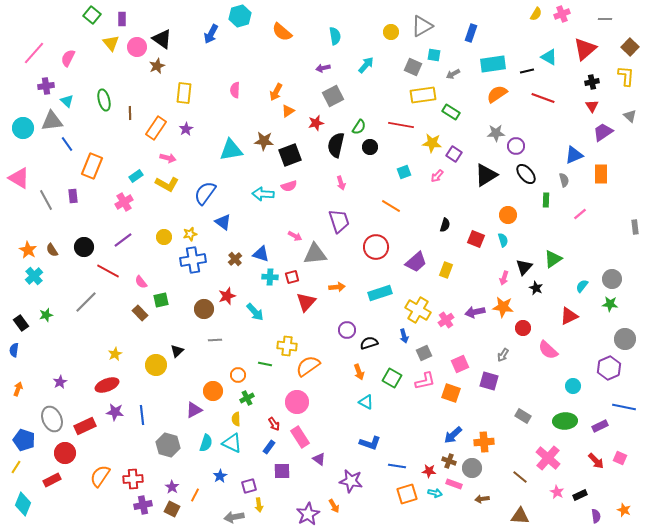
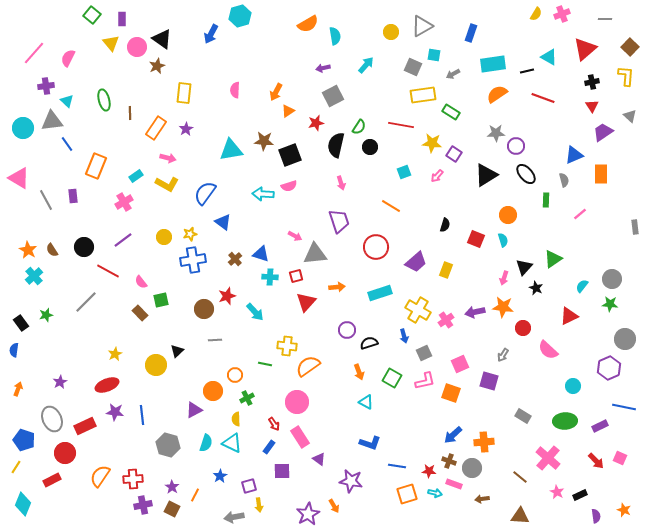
orange semicircle at (282, 32): moved 26 px right, 8 px up; rotated 70 degrees counterclockwise
orange rectangle at (92, 166): moved 4 px right
red square at (292, 277): moved 4 px right, 1 px up
orange circle at (238, 375): moved 3 px left
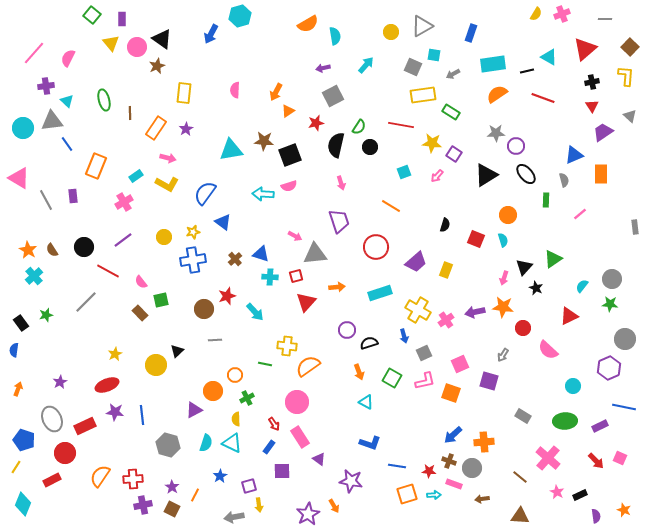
yellow star at (190, 234): moved 3 px right, 2 px up
cyan arrow at (435, 493): moved 1 px left, 2 px down; rotated 16 degrees counterclockwise
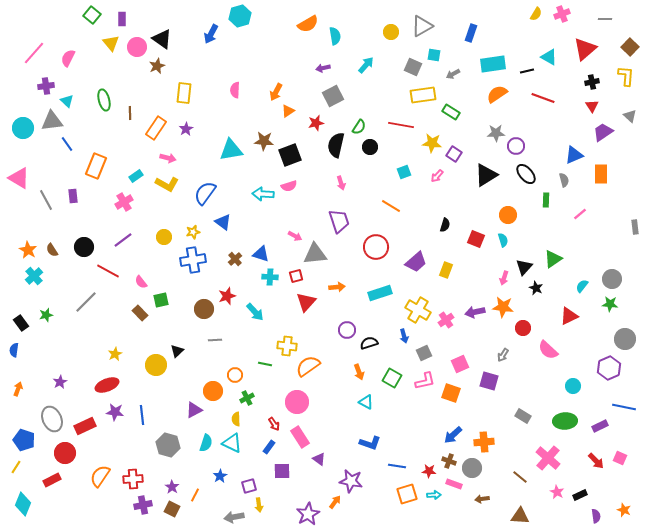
orange arrow at (334, 506): moved 1 px right, 4 px up; rotated 112 degrees counterclockwise
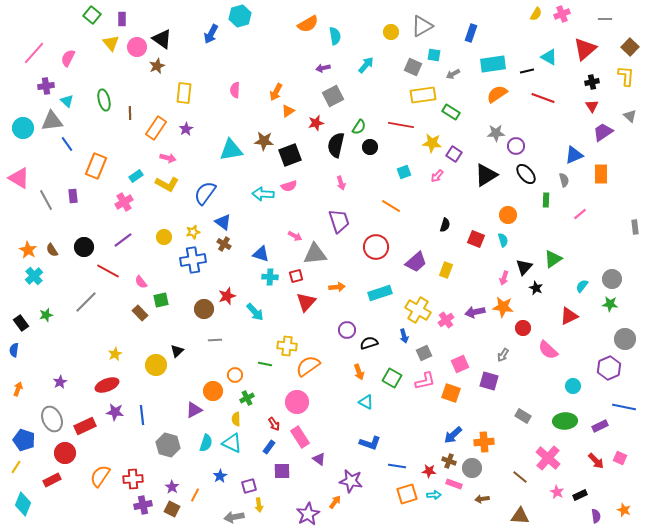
brown cross at (235, 259): moved 11 px left, 15 px up; rotated 16 degrees counterclockwise
